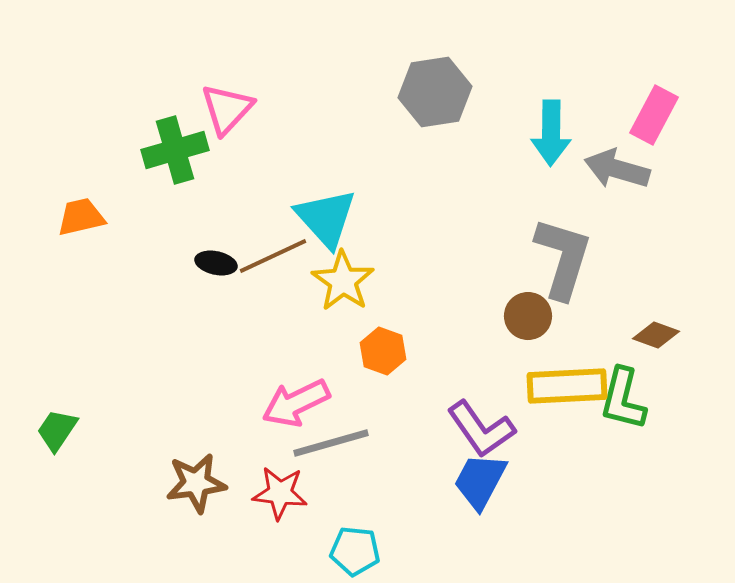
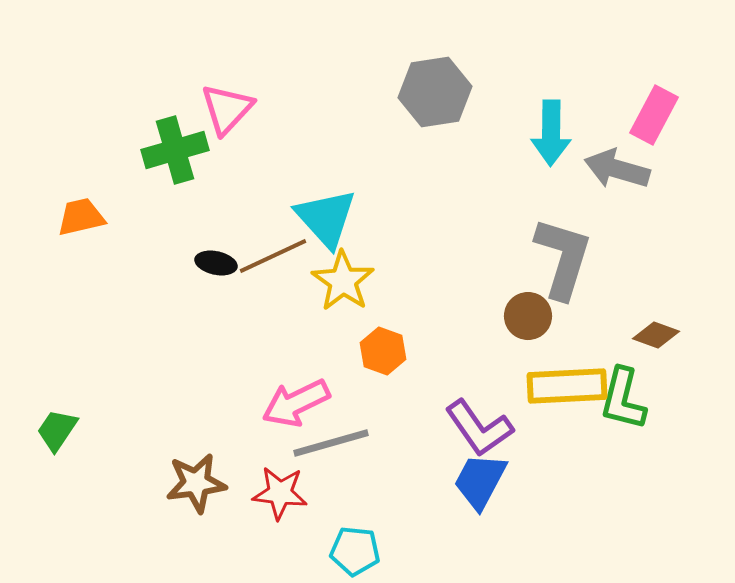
purple L-shape: moved 2 px left, 1 px up
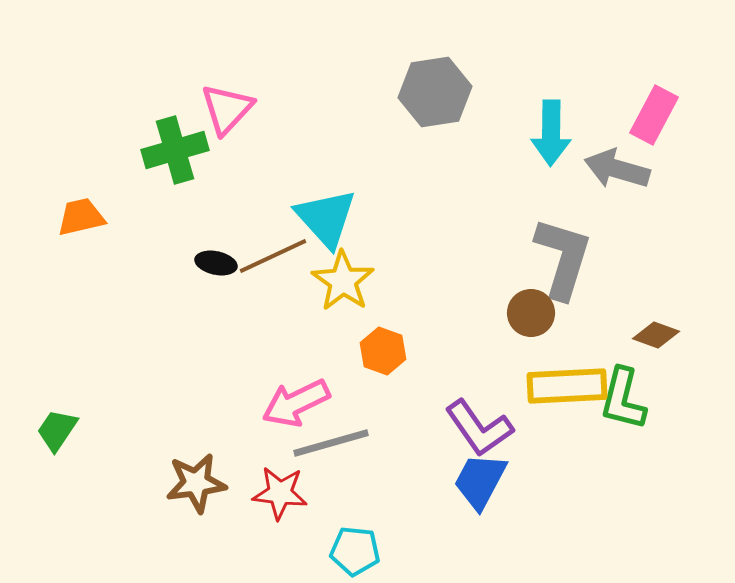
brown circle: moved 3 px right, 3 px up
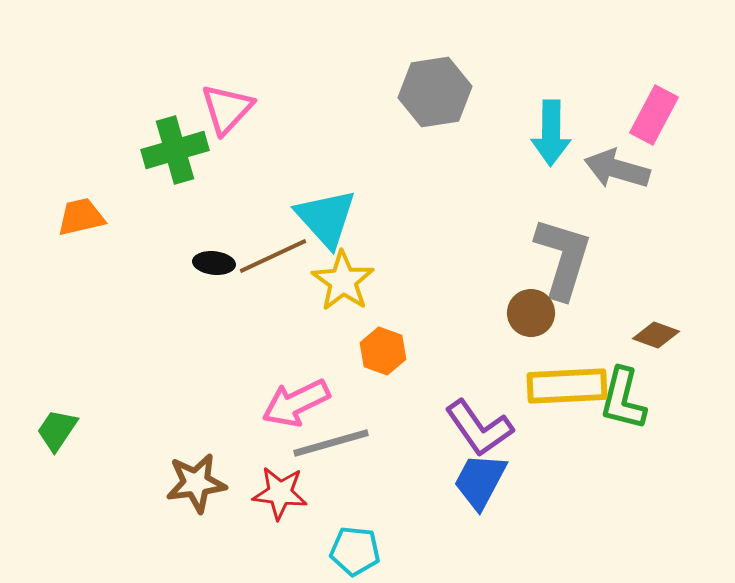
black ellipse: moved 2 px left; rotated 6 degrees counterclockwise
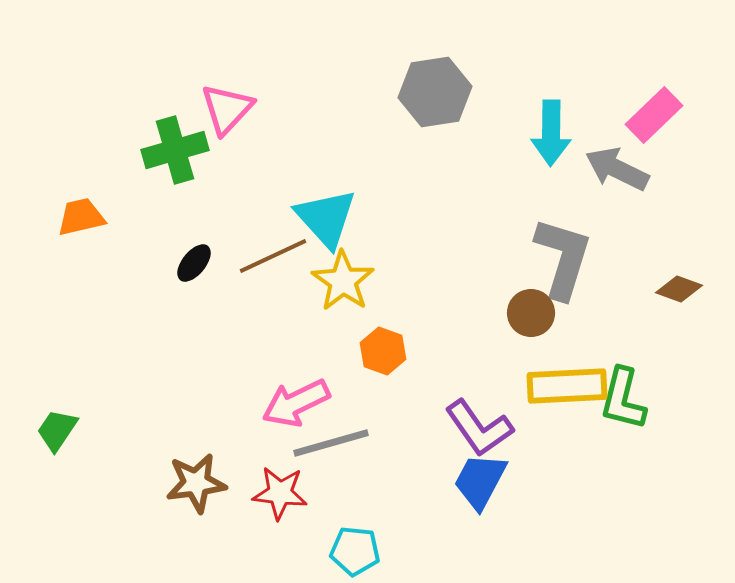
pink rectangle: rotated 18 degrees clockwise
gray arrow: rotated 10 degrees clockwise
black ellipse: moved 20 px left; rotated 57 degrees counterclockwise
brown diamond: moved 23 px right, 46 px up
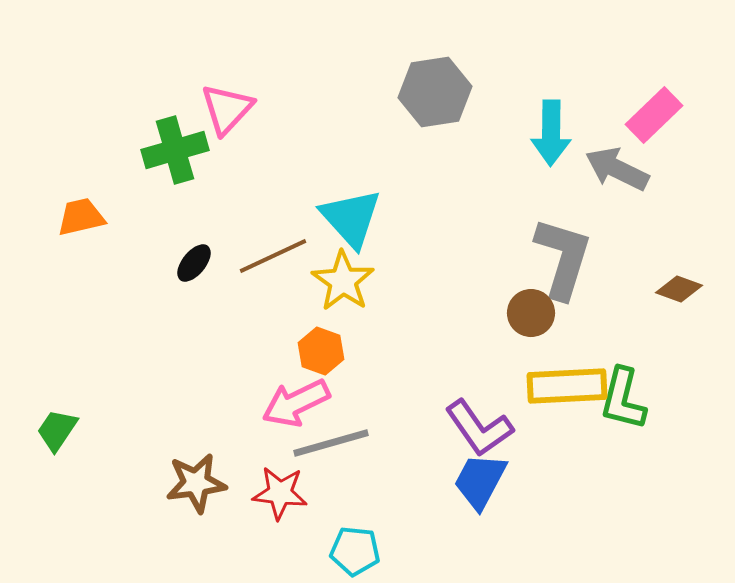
cyan triangle: moved 25 px right
orange hexagon: moved 62 px left
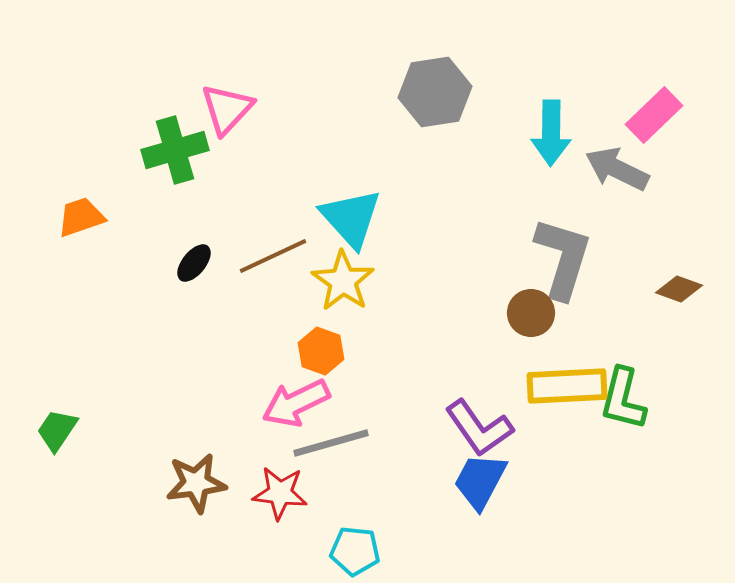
orange trapezoid: rotated 6 degrees counterclockwise
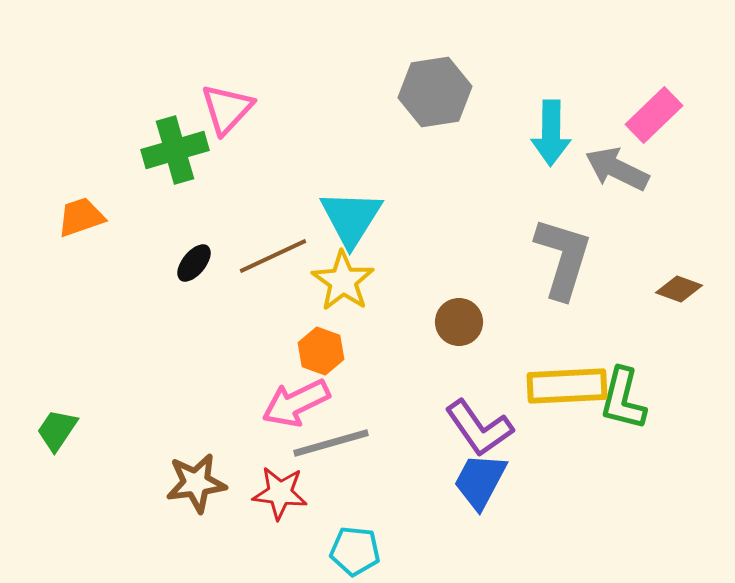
cyan triangle: rotated 14 degrees clockwise
brown circle: moved 72 px left, 9 px down
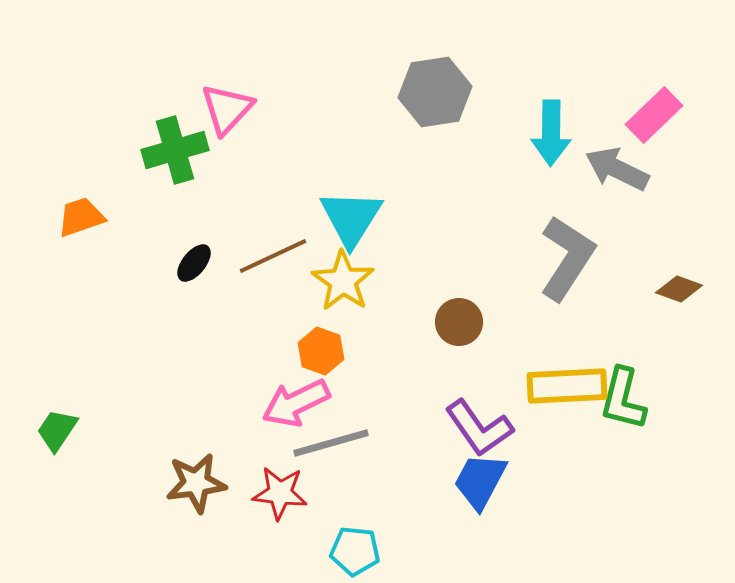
gray L-shape: moved 4 px right; rotated 16 degrees clockwise
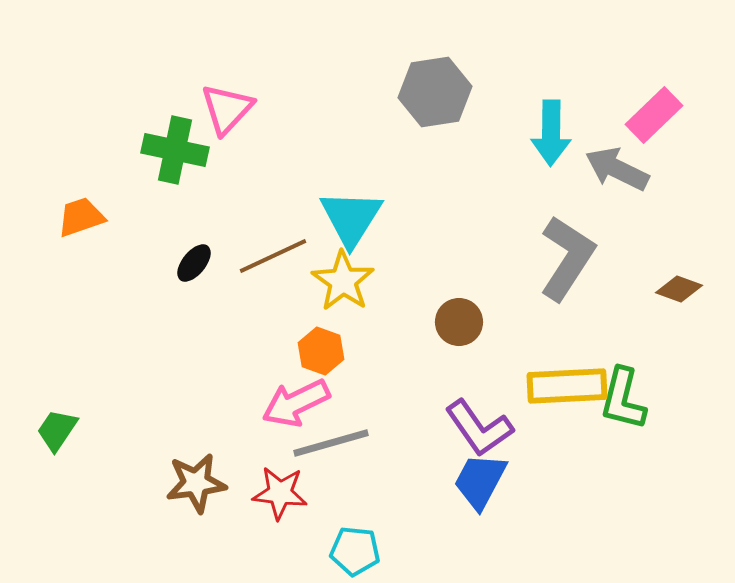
green cross: rotated 28 degrees clockwise
